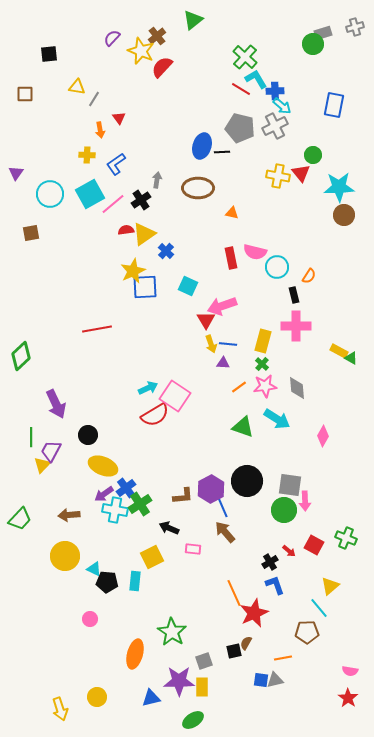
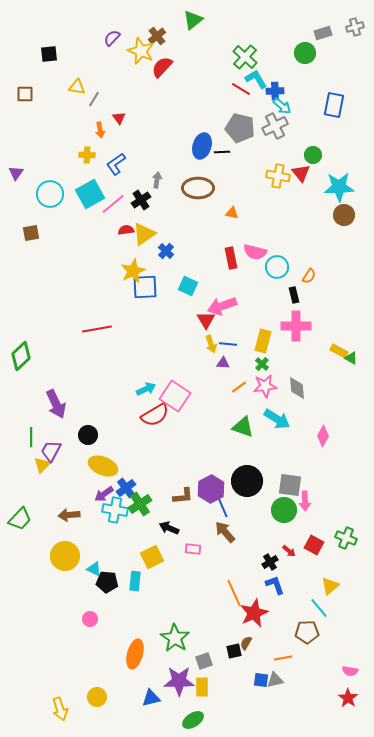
green circle at (313, 44): moved 8 px left, 9 px down
cyan arrow at (148, 388): moved 2 px left, 1 px down
green star at (172, 632): moved 3 px right, 6 px down
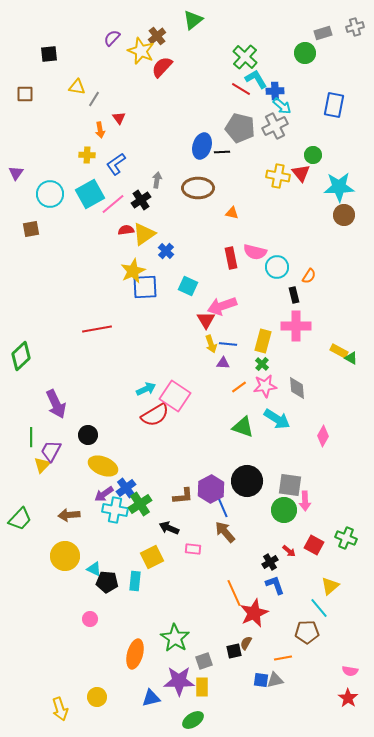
brown square at (31, 233): moved 4 px up
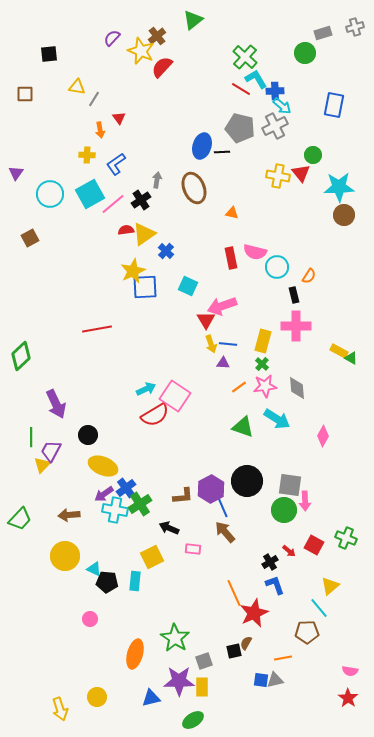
brown ellipse at (198, 188): moved 4 px left; rotated 68 degrees clockwise
brown square at (31, 229): moved 1 px left, 9 px down; rotated 18 degrees counterclockwise
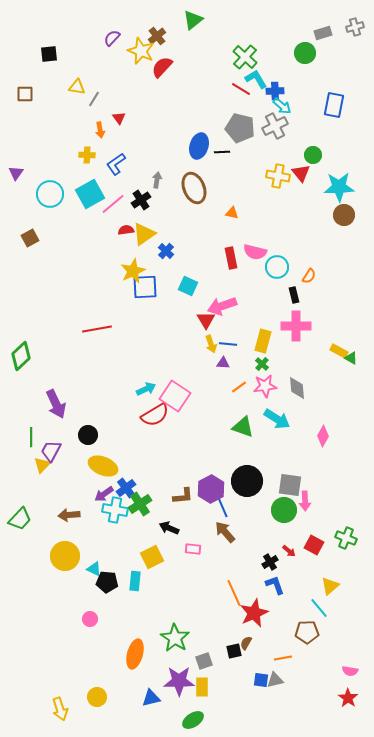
blue ellipse at (202, 146): moved 3 px left
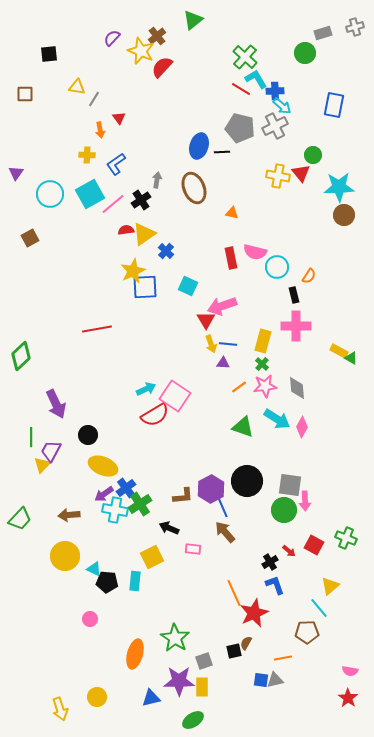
pink diamond at (323, 436): moved 21 px left, 9 px up
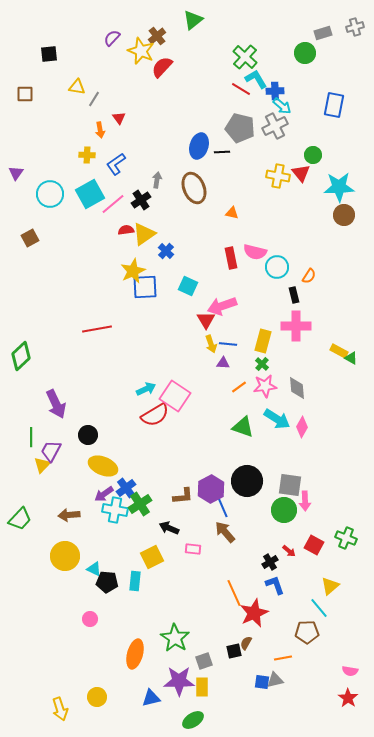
blue square at (261, 680): moved 1 px right, 2 px down
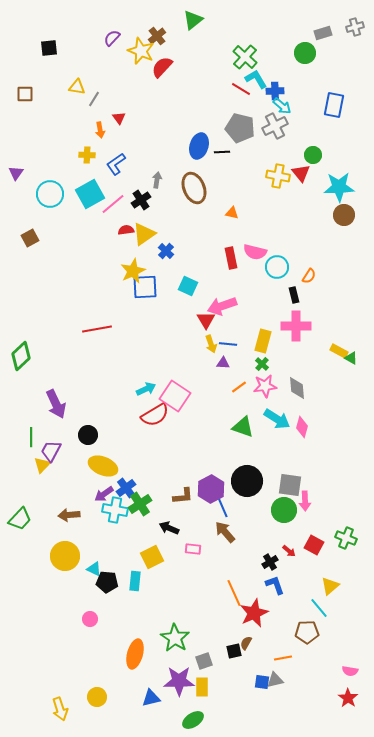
black square at (49, 54): moved 6 px up
pink diamond at (302, 427): rotated 15 degrees counterclockwise
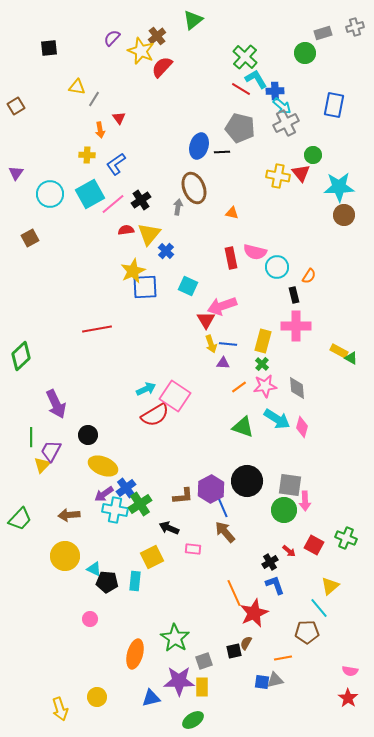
brown square at (25, 94): moved 9 px left, 12 px down; rotated 30 degrees counterclockwise
gray cross at (275, 126): moved 11 px right, 3 px up
gray arrow at (157, 180): moved 21 px right, 27 px down
yellow triangle at (144, 234): moved 5 px right; rotated 15 degrees counterclockwise
